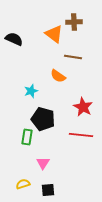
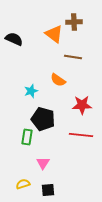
orange semicircle: moved 4 px down
red star: moved 1 px left, 2 px up; rotated 30 degrees counterclockwise
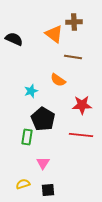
black pentagon: rotated 15 degrees clockwise
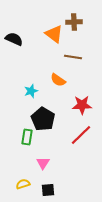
red line: rotated 50 degrees counterclockwise
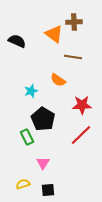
black semicircle: moved 3 px right, 2 px down
green rectangle: rotated 35 degrees counterclockwise
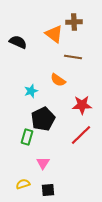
black semicircle: moved 1 px right, 1 px down
black pentagon: rotated 15 degrees clockwise
green rectangle: rotated 42 degrees clockwise
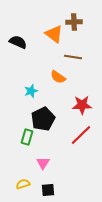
orange semicircle: moved 3 px up
